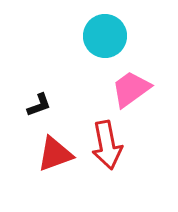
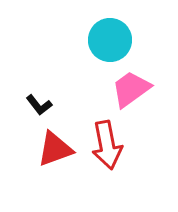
cyan circle: moved 5 px right, 4 px down
black L-shape: rotated 72 degrees clockwise
red triangle: moved 5 px up
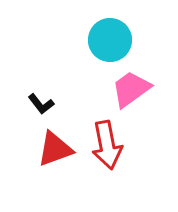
black L-shape: moved 2 px right, 1 px up
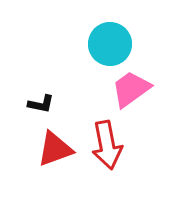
cyan circle: moved 4 px down
black L-shape: rotated 40 degrees counterclockwise
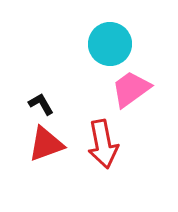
black L-shape: rotated 132 degrees counterclockwise
red arrow: moved 4 px left, 1 px up
red triangle: moved 9 px left, 5 px up
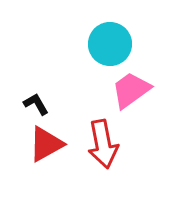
pink trapezoid: moved 1 px down
black L-shape: moved 5 px left
red triangle: rotated 9 degrees counterclockwise
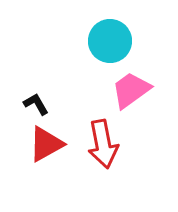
cyan circle: moved 3 px up
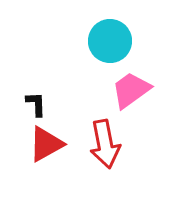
black L-shape: rotated 28 degrees clockwise
red arrow: moved 2 px right
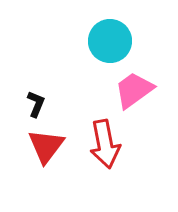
pink trapezoid: moved 3 px right
black L-shape: rotated 24 degrees clockwise
red triangle: moved 2 px down; rotated 24 degrees counterclockwise
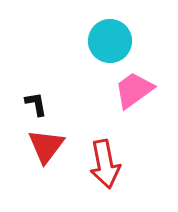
black L-shape: rotated 32 degrees counterclockwise
red arrow: moved 20 px down
